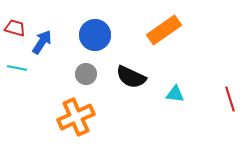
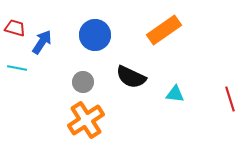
gray circle: moved 3 px left, 8 px down
orange cross: moved 10 px right, 3 px down; rotated 9 degrees counterclockwise
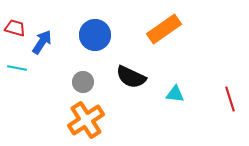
orange rectangle: moved 1 px up
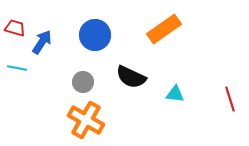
orange cross: rotated 27 degrees counterclockwise
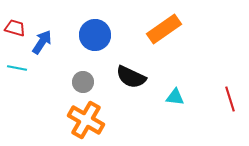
cyan triangle: moved 3 px down
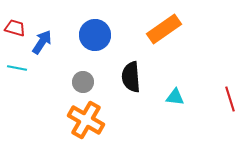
black semicircle: rotated 60 degrees clockwise
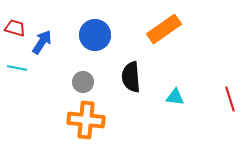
orange cross: rotated 24 degrees counterclockwise
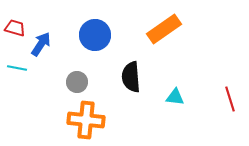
blue arrow: moved 1 px left, 2 px down
gray circle: moved 6 px left
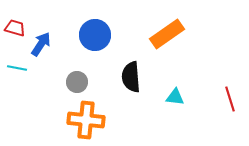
orange rectangle: moved 3 px right, 5 px down
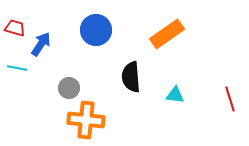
blue circle: moved 1 px right, 5 px up
gray circle: moved 8 px left, 6 px down
cyan triangle: moved 2 px up
